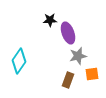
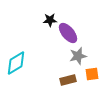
purple ellipse: rotated 20 degrees counterclockwise
cyan diamond: moved 3 px left, 2 px down; rotated 25 degrees clockwise
brown rectangle: rotated 56 degrees clockwise
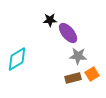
gray star: rotated 18 degrees clockwise
cyan diamond: moved 1 px right, 4 px up
orange square: rotated 24 degrees counterclockwise
brown rectangle: moved 5 px right, 2 px up
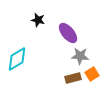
black star: moved 12 px left; rotated 16 degrees clockwise
gray star: moved 2 px right
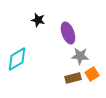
purple ellipse: rotated 20 degrees clockwise
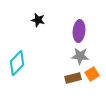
purple ellipse: moved 11 px right, 2 px up; rotated 25 degrees clockwise
cyan diamond: moved 4 px down; rotated 15 degrees counterclockwise
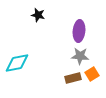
black star: moved 5 px up
cyan diamond: rotated 35 degrees clockwise
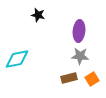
cyan diamond: moved 4 px up
orange square: moved 5 px down
brown rectangle: moved 4 px left
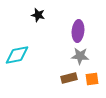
purple ellipse: moved 1 px left
cyan diamond: moved 4 px up
orange square: rotated 24 degrees clockwise
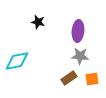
black star: moved 7 px down
cyan diamond: moved 6 px down
brown rectangle: rotated 21 degrees counterclockwise
